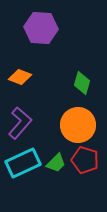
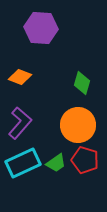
green trapezoid: rotated 10 degrees clockwise
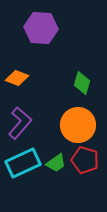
orange diamond: moved 3 px left, 1 px down
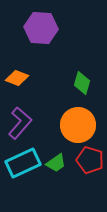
red pentagon: moved 5 px right
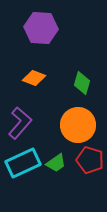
orange diamond: moved 17 px right
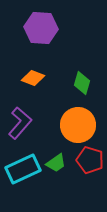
orange diamond: moved 1 px left
cyan rectangle: moved 6 px down
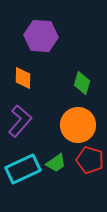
purple hexagon: moved 8 px down
orange diamond: moved 10 px left; rotated 70 degrees clockwise
purple L-shape: moved 2 px up
